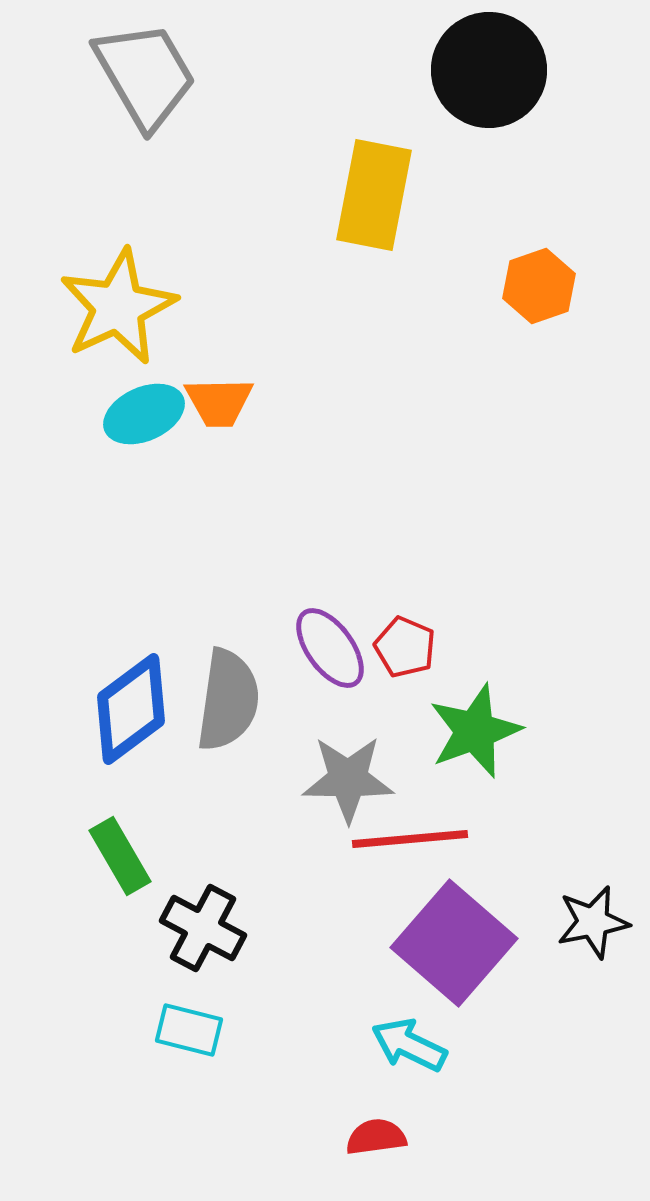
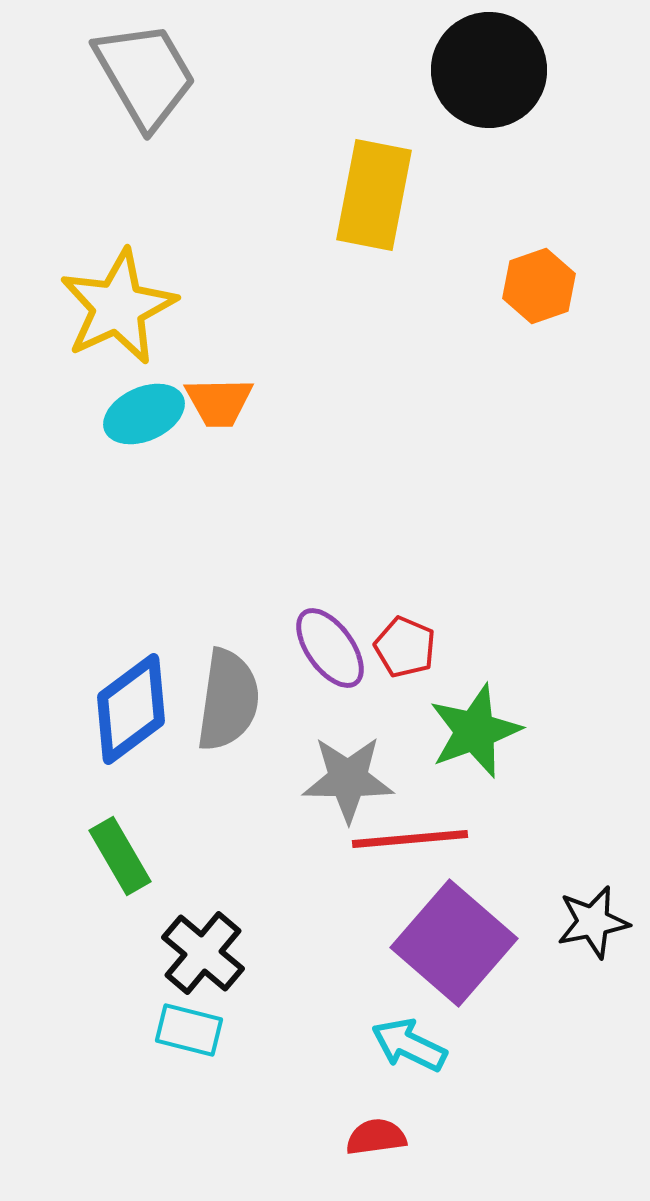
black cross: moved 25 px down; rotated 12 degrees clockwise
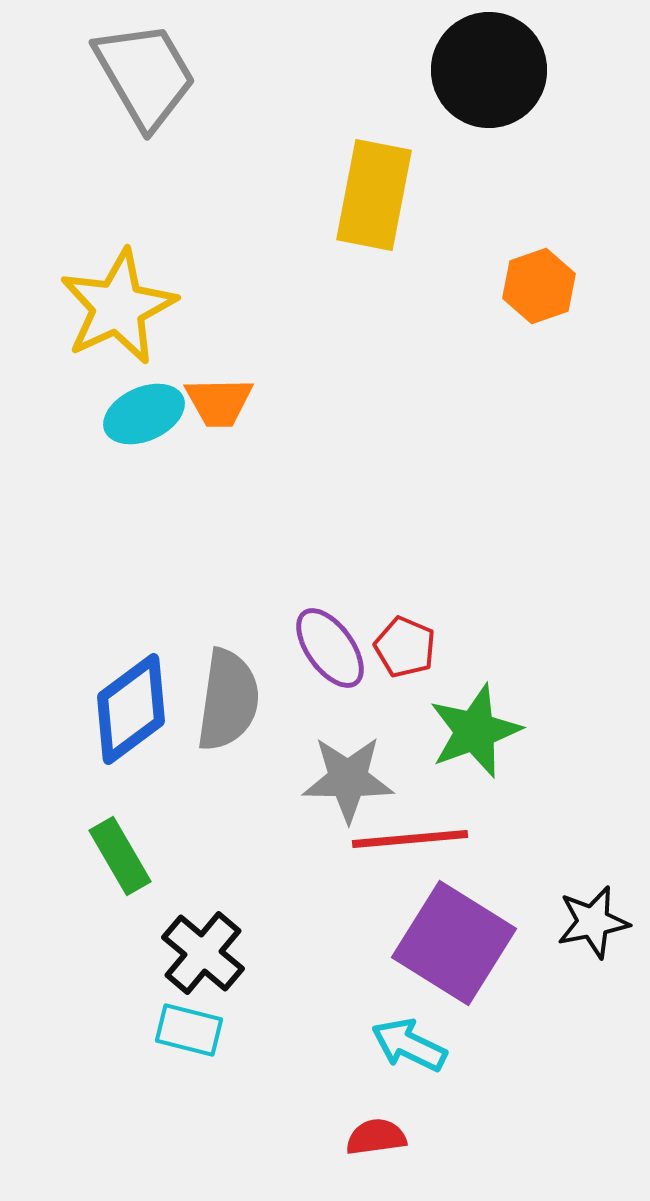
purple square: rotated 9 degrees counterclockwise
